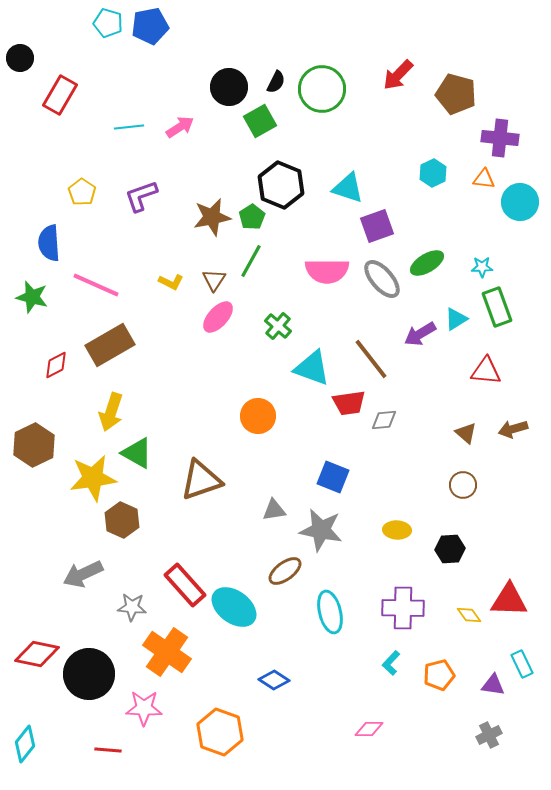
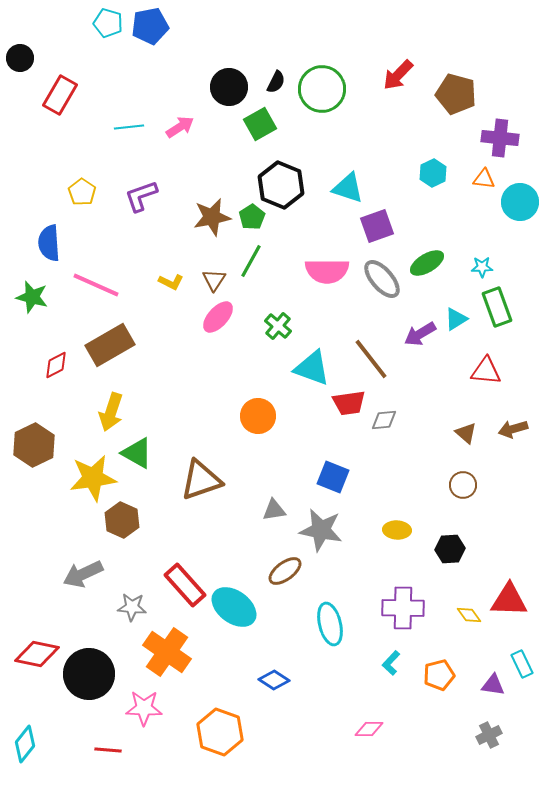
green square at (260, 121): moved 3 px down
cyan ellipse at (330, 612): moved 12 px down
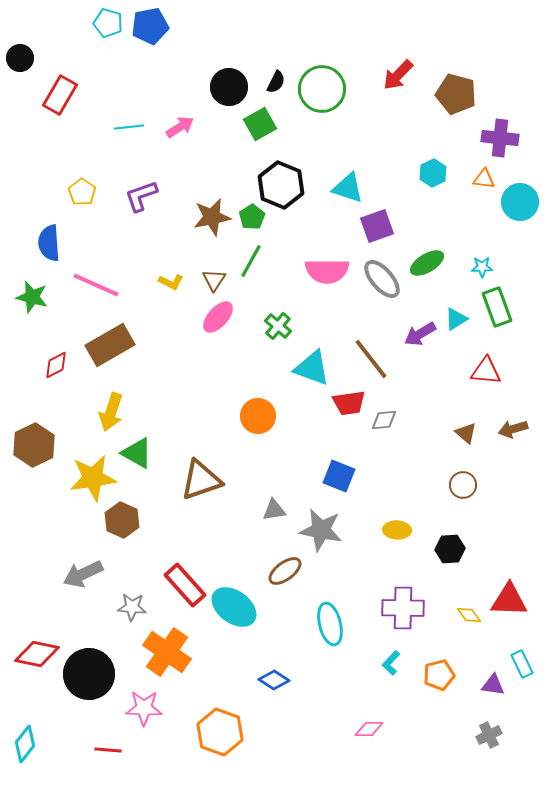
blue square at (333, 477): moved 6 px right, 1 px up
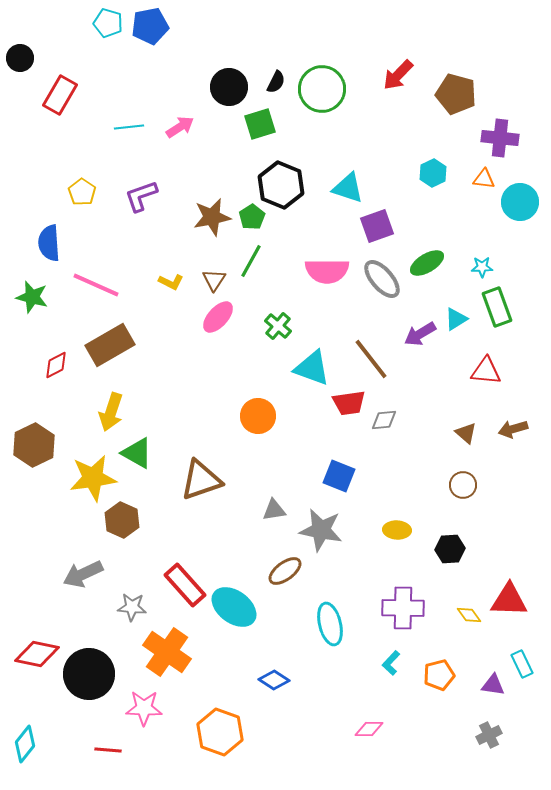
green square at (260, 124): rotated 12 degrees clockwise
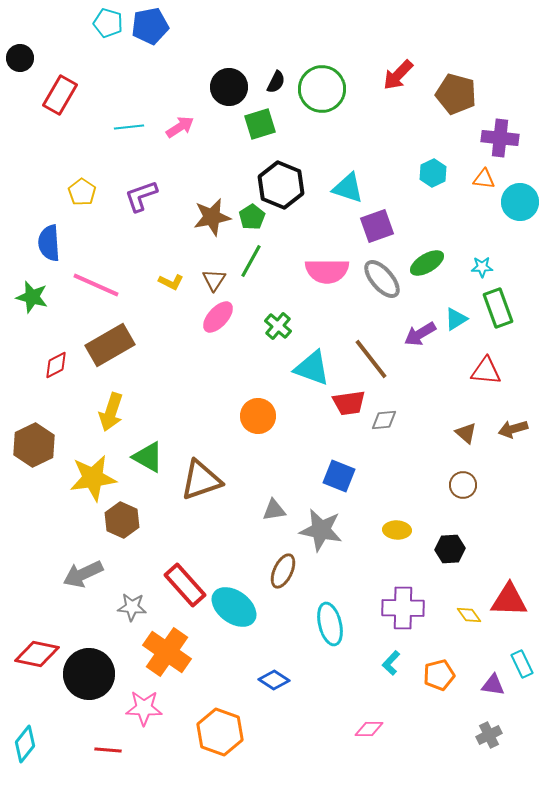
green rectangle at (497, 307): moved 1 px right, 1 px down
green triangle at (137, 453): moved 11 px right, 4 px down
brown ellipse at (285, 571): moved 2 px left; rotated 28 degrees counterclockwise
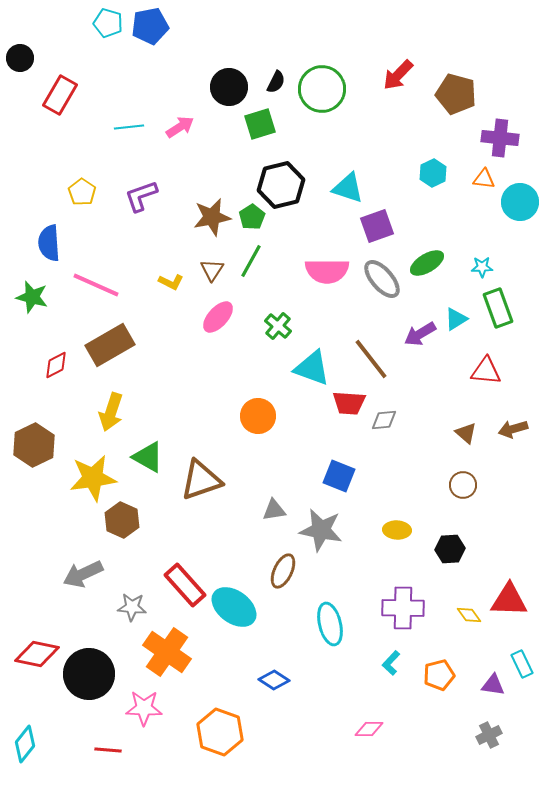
black hexagon at (281, 185): rotated 24 degrees clockwise
brown triangle at (214, 280): moved 2 px left, 10 px up
red trapezoid at (349, 403): rotated 12 degrees clockwise
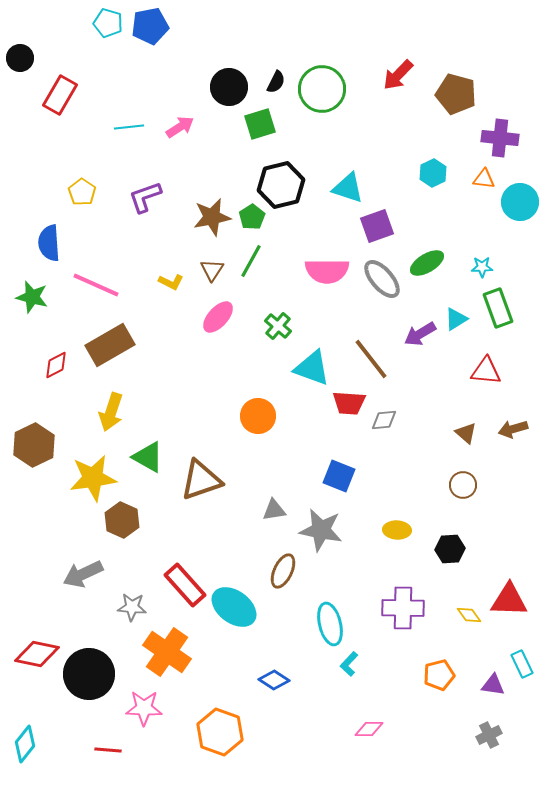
purple L-shape at (141, 196): moved 4 px right, 1 px down
cyan L-shape at (391, 663): moved 42 px left, 1 px down
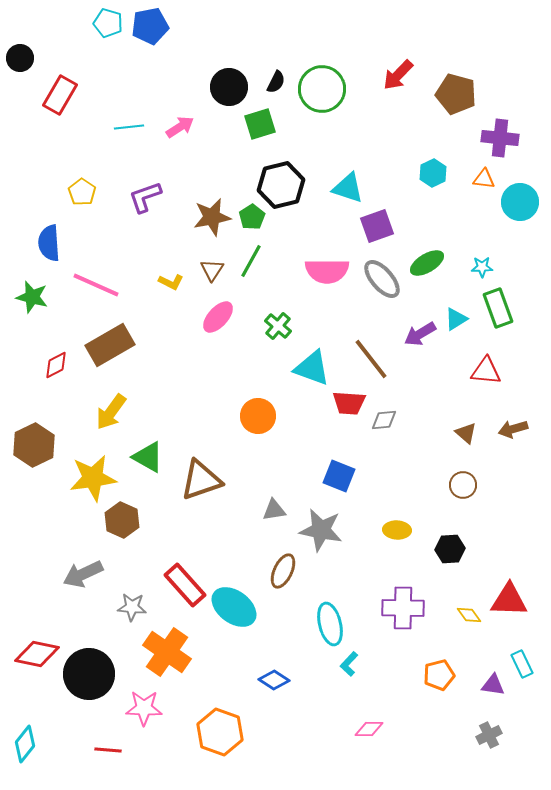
yellow arrow at (111, 412): rotated 18 degrees clockwise
